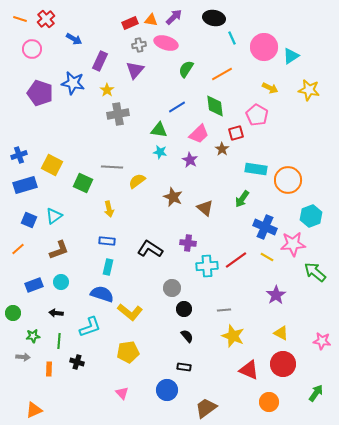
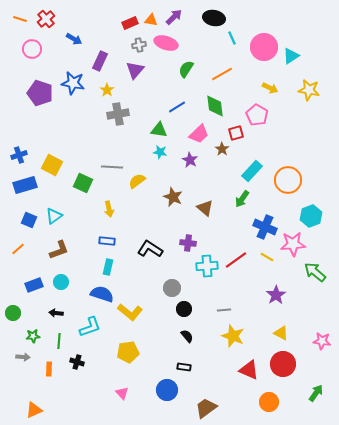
cyan rectangle at (256, 169): moved 4 px left, 2 px down; rotated 55 degrees counterclockwise
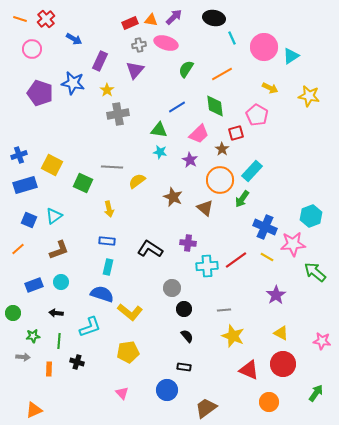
yellow star at (309, 90): moved 6 px down
orange circle at (288, 180): moved 68 px left
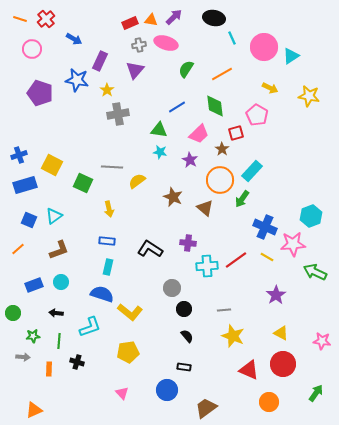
blue star at (73, 83): moved 4 px right, 3 px up
green arrow at (315, 272): rotated 15 degrees counterclockwise
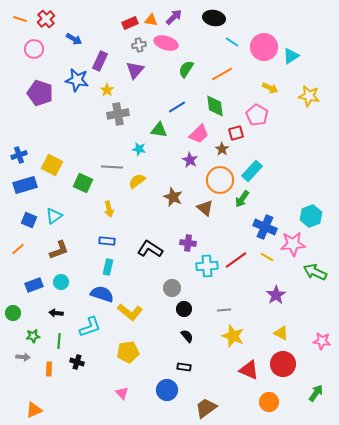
cyan line at (232, 38): moved 4 px down; rotated 32 degrees counterclockwise
pink circle at (32, 49): moved 2 px right
cyan star at (160, 152): moved 21 px left, 3 px up
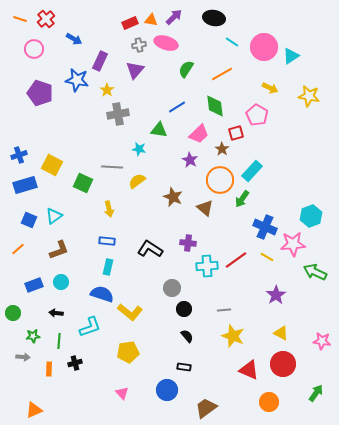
black cross at (77, 362): moved 2 px left, 1 px down; rotated 32 degrees counterclockwise
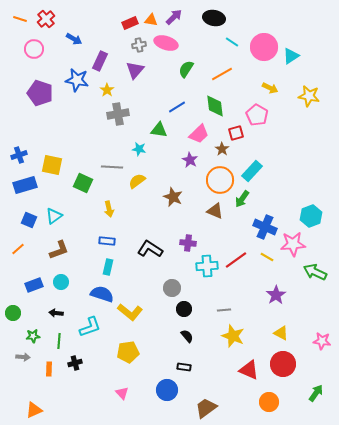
yellow square at (52, 165): rotated 15 degrees counterclockwise
brown triangle at (205, 208): moved 10 px right, 3 px down; rotated 18 degrees counterclockwise
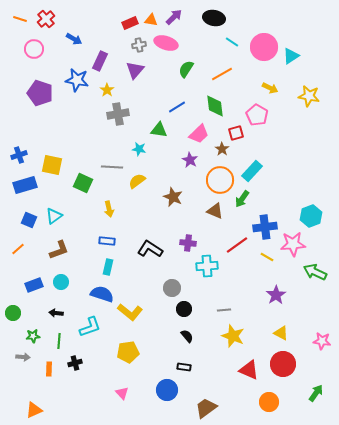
blue cross at (265, 227): rotated 30 degrees counterclockwise
red line at (236, 260): moved 1 px right, 15 px up
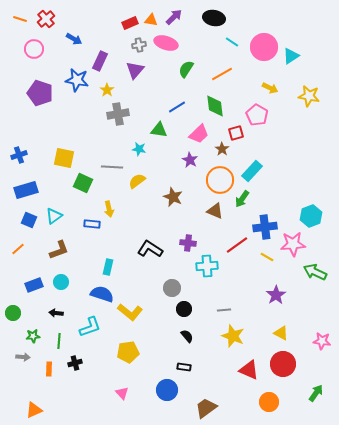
yellow square at (52, 165): moved 12 px right, 7 px up
blue rectangle at (25, 185): moved 1 px right, 5 px down
blue rectangle at (107, 241): moved 15 px left, 17 px up
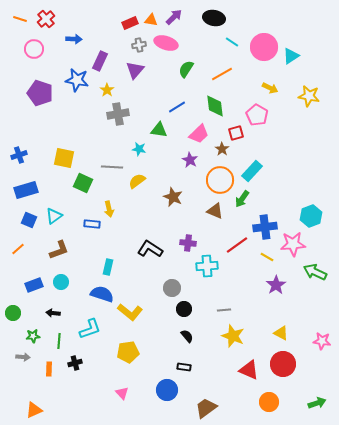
blue arrow at (74, 39): rotated 28 degrees counterclockwise
purple star at (276, 295): moved 10 px up
black arrow at (56, 313): moved 3 px left
cyan L-shape at (90, 327): moved 2 px down
green arrow at (316, 393): moved 1 px right, 10 px down; rotated 36 degrees clockwise
